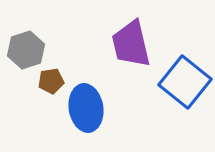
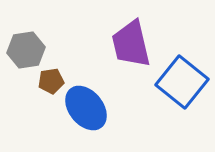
gray hexagon: rotated 9 degrees clockwise
blue square: moved 3 px left
blue ellipse: rotated 30 degrees counterclockwise
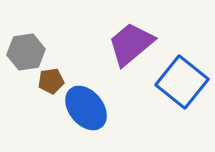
purple trapezoid: rotated 63 degrees clockwise
gray hexagon: moved 2 px down
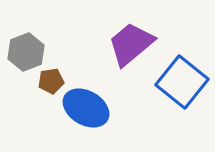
gray hexagon: rotated 12 degrees counterclockwise
blue ellipse: rotated 21 degrees counterclockwise
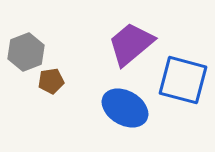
blue square: moved 1 px right, 2 px up; rotated 24 degrees counterclockwise
blue ellipse: moved 39 px right
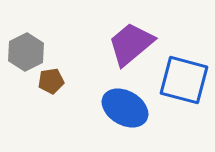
gray hexagon: rotated 6 degrees counterclockwise
blue square: moved 1 px right
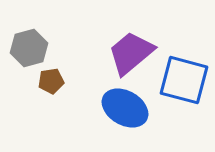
purple trapezoid: moved 9 px down
gray hexagon: moved 3 px right, 4 px up; rotated 12 degrees clockwise
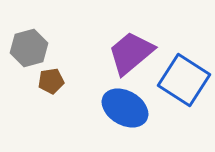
blue square: rotated 18 degrees clockwise
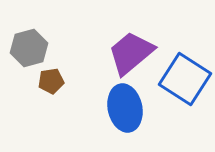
blue square: moved 1 px right, 1 px up
blue ellipse: rotated 48 degrees clockwise
